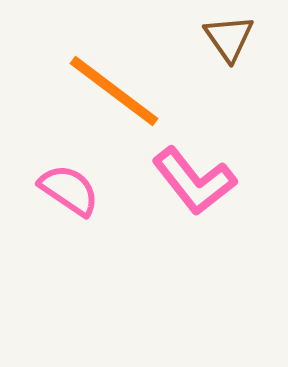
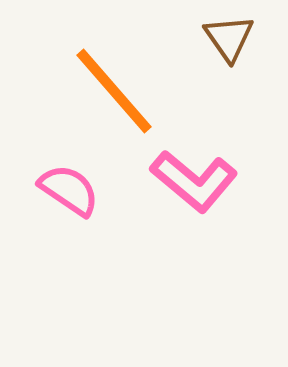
orange line: rotated 12 degrees clockwise
pink L-shape: rotated 12 degrees counterclockwise
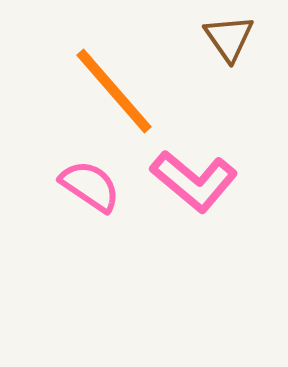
pink semicircle: moved 21 px right, 4 px up
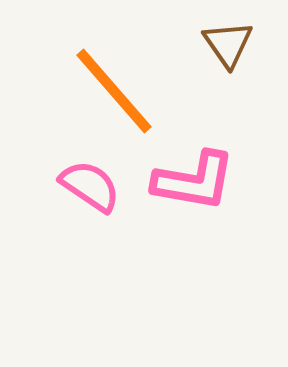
brown triangle: moved 1 px left, 6 px down
pink L-shape: rotated 30 degrees counterclockwise
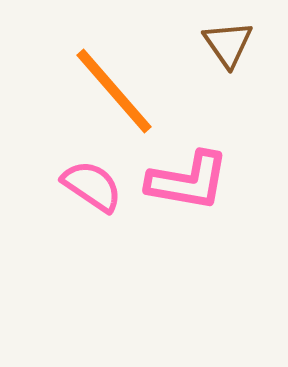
pink L-shape: moved 6 px left
pink semicircle: moved 2 px right
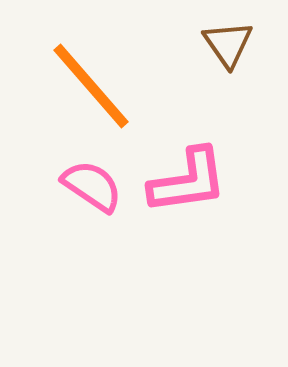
orange line: moved 23 px left, 5 px up
pink L-shape: rotated 18 degrees counterclockwise
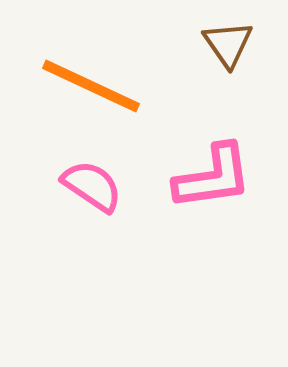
orange line: rotated 24 degrees counterclockwise
pink L-shape: moved 25 px right, 4 px up
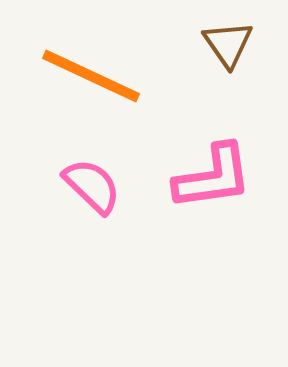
orange line: moved 10 px up
pink semicircle: rotated 10 degrees clockwise
